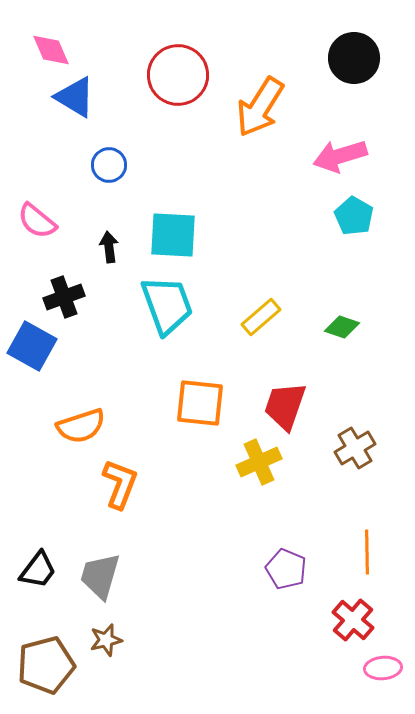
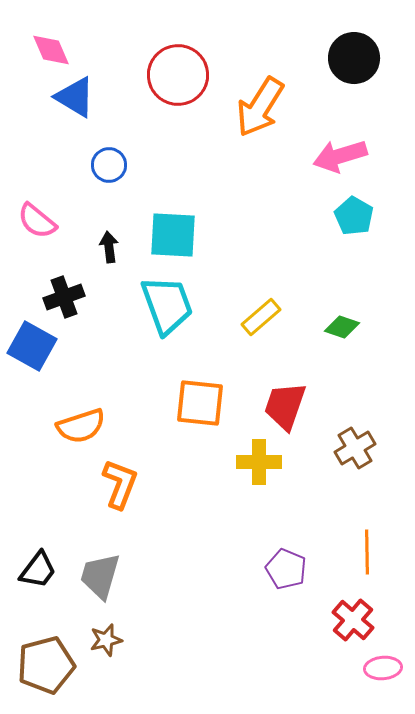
yellow cross: rotated 24 degrees clockwise
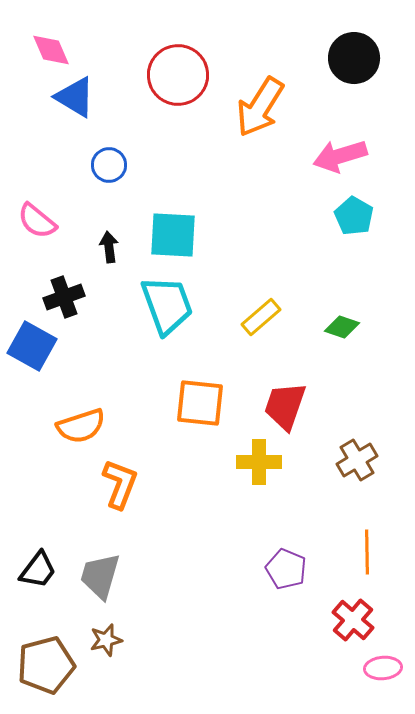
brown cross: moved 2 px right, 12 px down
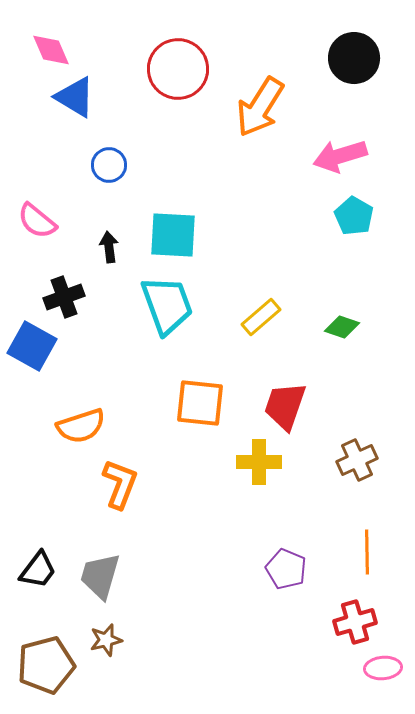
red circle: moved 6 px up
brown cross: rotated 6 degrees clockwise
red cross: moved 2 px right, 2 px down; rotated 33 degrees clockwise
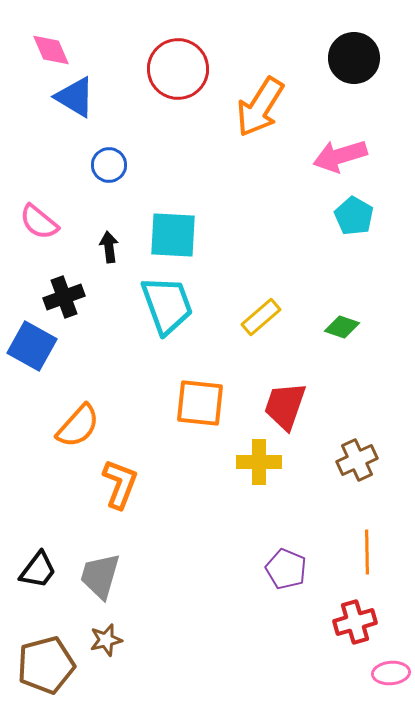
pink semicircle: moved 2 px right, 1 px down
orange semicircle: moved 3 px left; rotated 30 degrees counterclockwise
pink ellipse: moved 8 px right, 5 px down
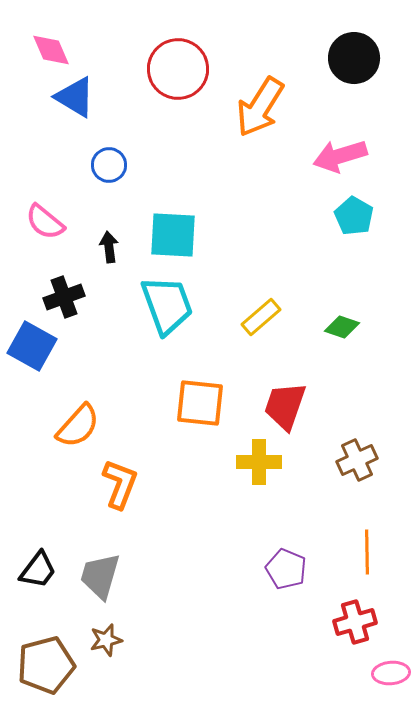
pink semicircle: moved 6 px right
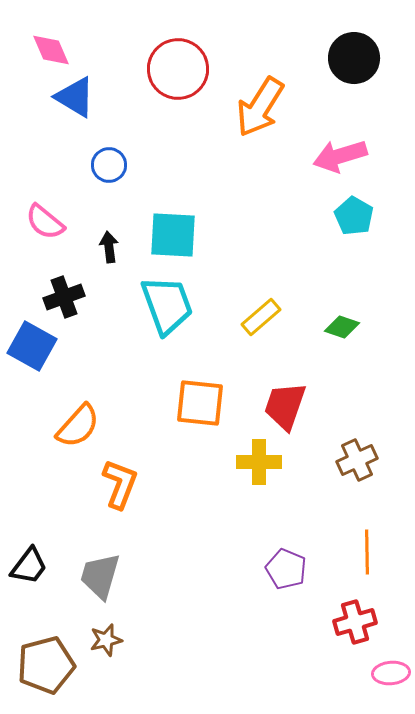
black trapezoid: moved 9 px left, 4 px up
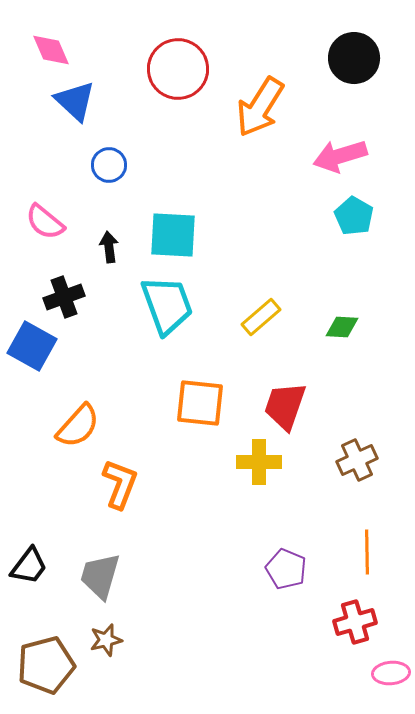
blue triangle: moved 4 px down; rotated 12 degrees clockwise
green diamond: rotated 16 degrees counterclockwise
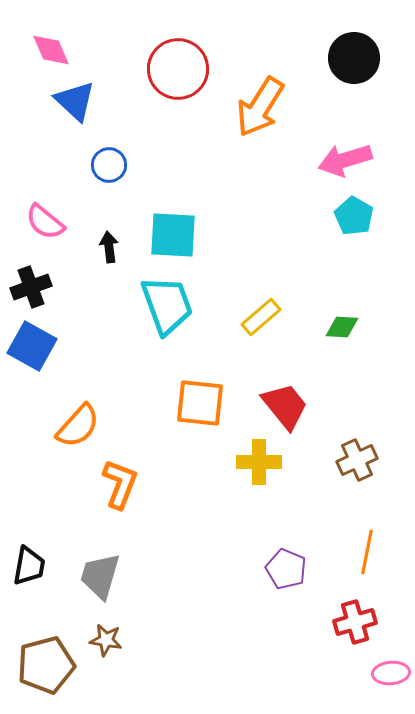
pink arrow: moved 5 px right, 4 px down
black cross: moved 33 px left, 10 px up
red trapezoid: rotated 122 degrees clockwise
orange line: rotated 12 degrees clockwise
black trapezoid: rotated 27 degrees counterclockwise
brown star: rotated 24 degrees clockwise
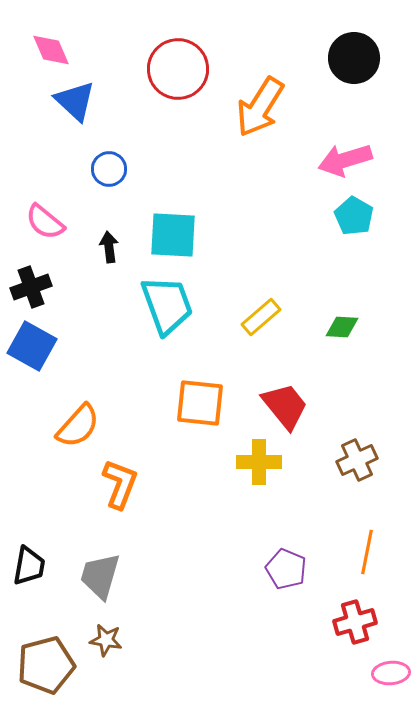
blue circle: moved 4 px down
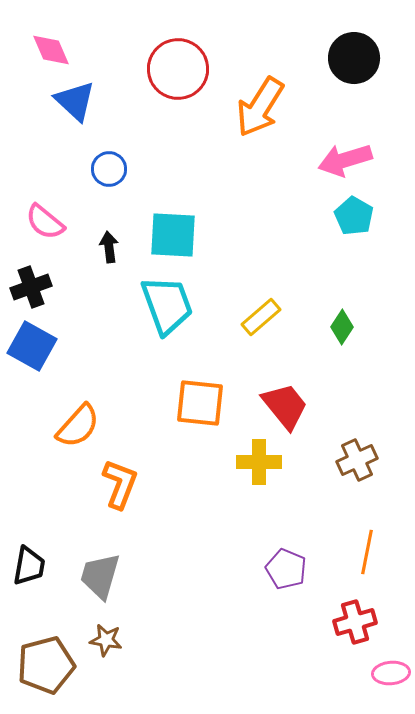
green diamond: rotated 60 degrees counterclockwise
